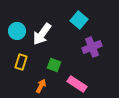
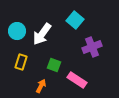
cyan square: moved 4 px left
pink rectangle: moved 4 px up
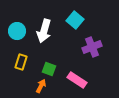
white arrow: moved 2 px right, 3 px up; rotated 20 degrees counterclockwise
green square: moved 5 px left, 4 px down
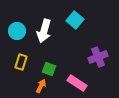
purple cross: moved 6 px right, 10 px down
pink rectangle: moved 3 px down
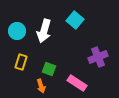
orange arrow: rotated 136 degrees clockwise
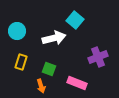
white arrow: moved 10 px right, 7 px down; rotated 120 degrees counterclockwise
pink rectangle: rotated 12 degrees counterclockwise
